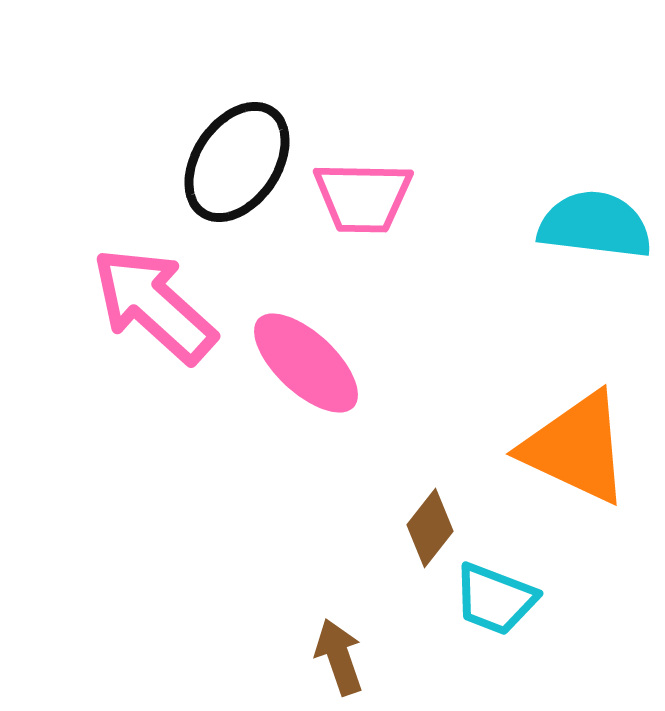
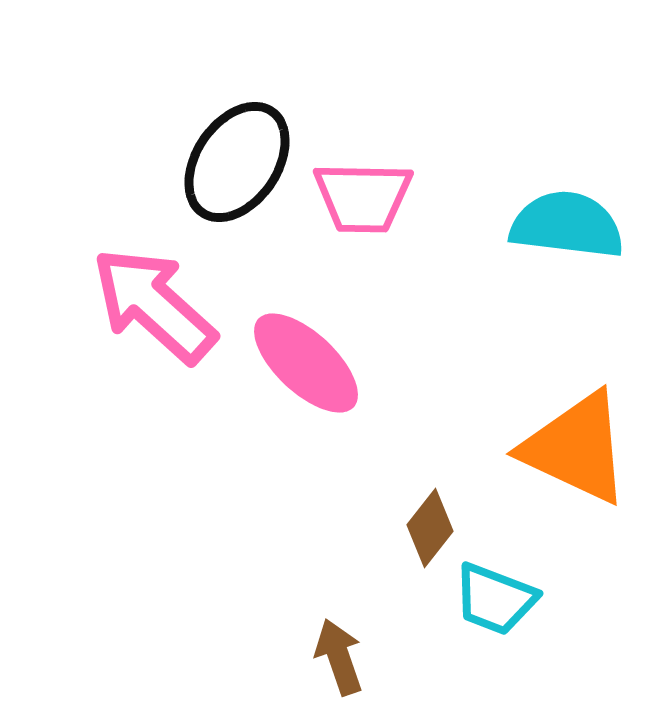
cyan semicircle: moved 28 px left
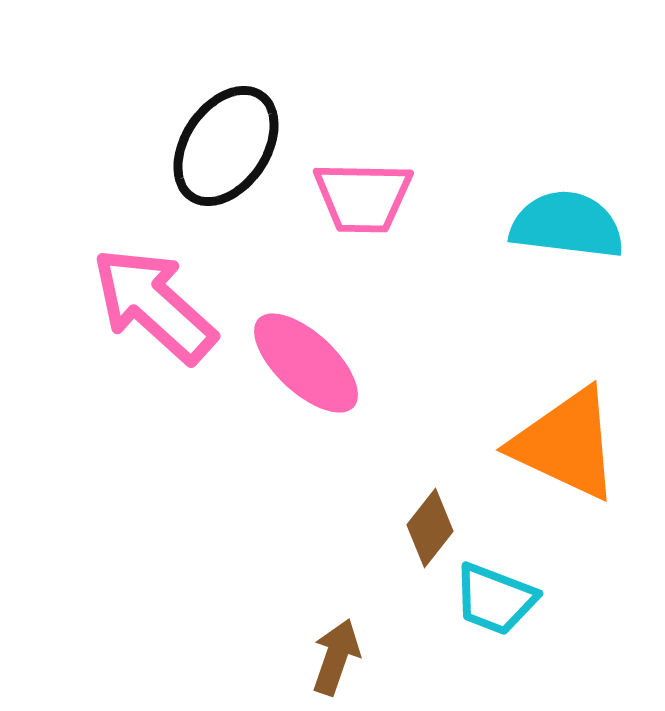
black ellipse: moved 11 px left, 16 px up
orange triangle: moved 10 px left, 4 px up
brown arrow: moved 3 px left; rotated 38 degrees clockwise
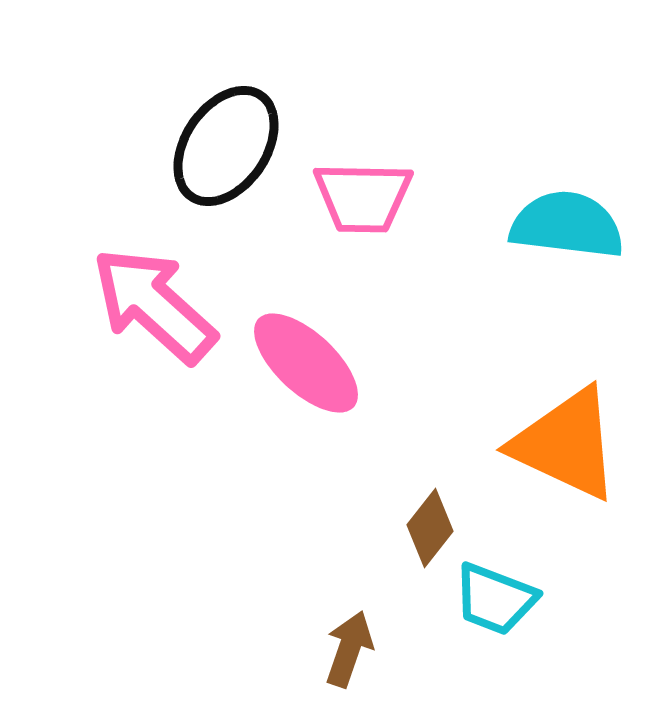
brown arrow: moved 13 px right, 8 px up
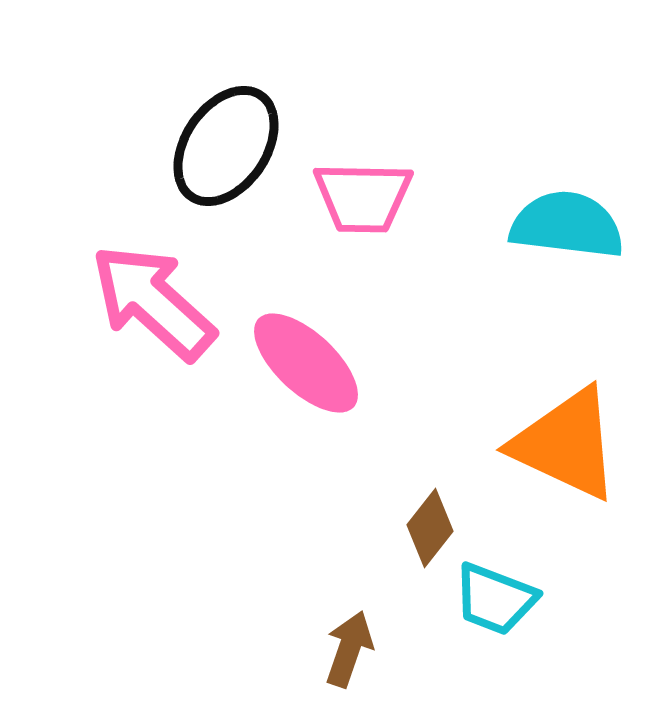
pink arrow: moved 1 px left, 3 px up
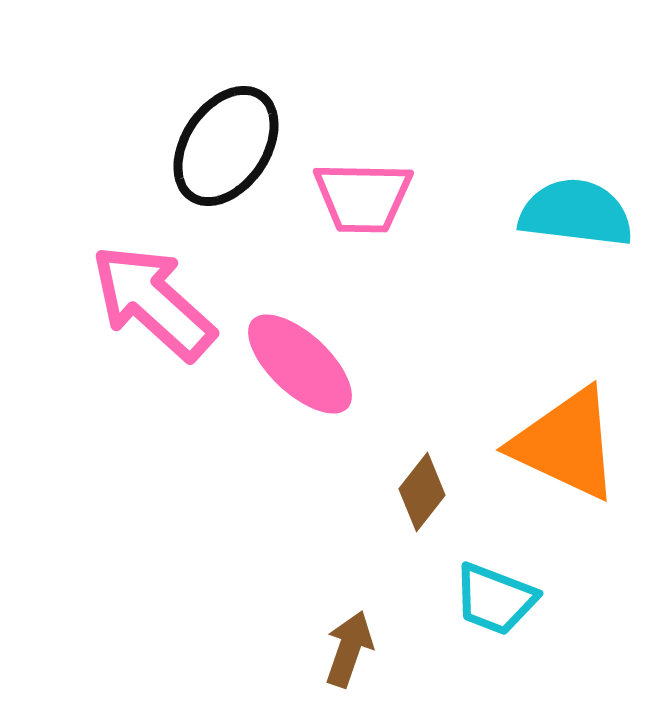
cyan semicircle: moved 9 px right, 12 px up
pink ellipse: moved 6 px left, 1 px down
brown diamond: moved 8 px left, 36 px up
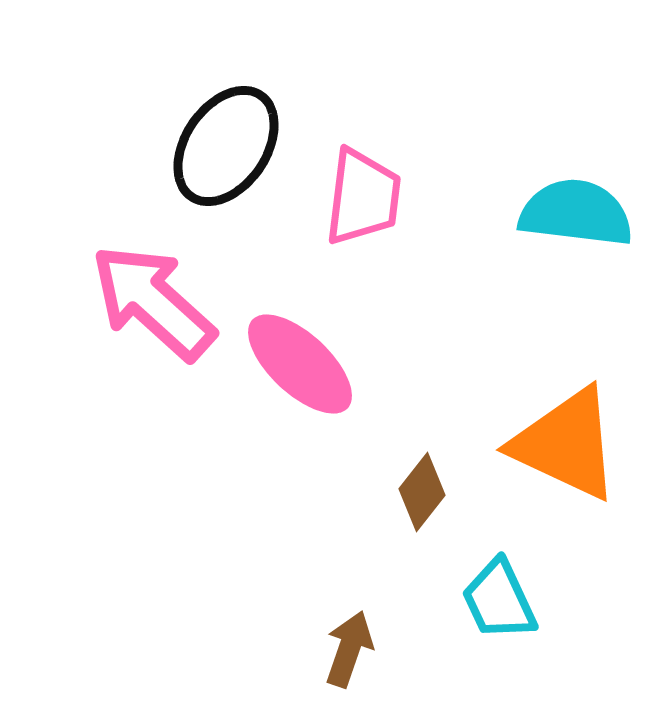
pink trapezoid: rotated 84 degrees counterclockwise
cyan trapezoid: moved 4 px right, 1 px down; rotated 44 degrees clockwise
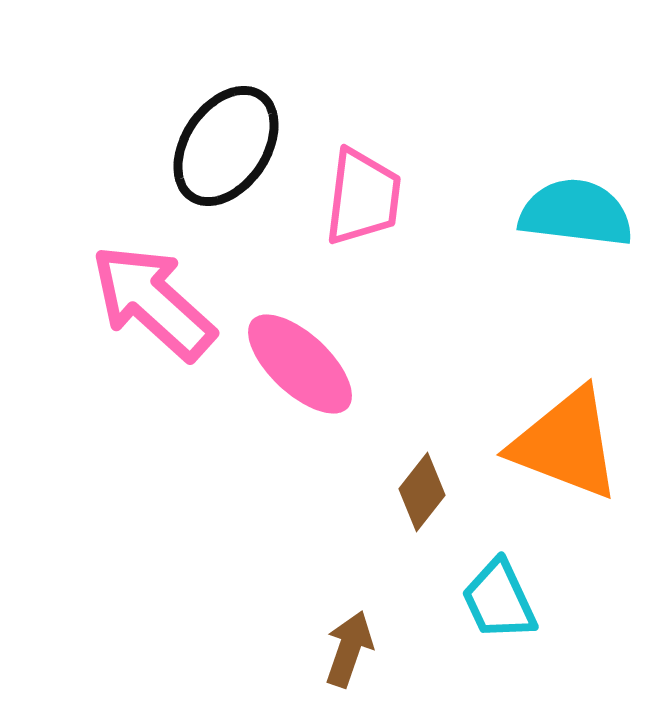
orange triangle: rotated 4 degrees counterclockwise
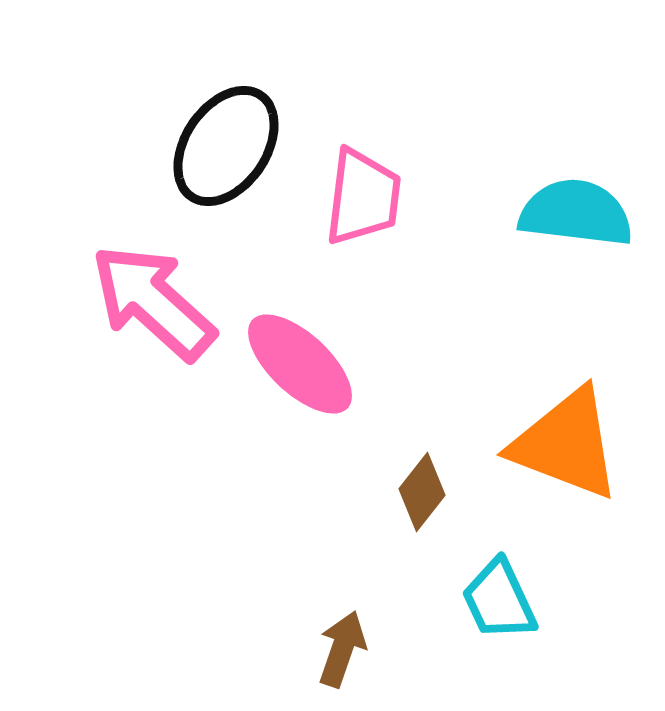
brown arrow: moved 7 px left
